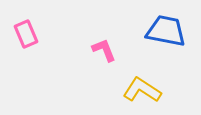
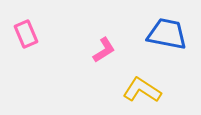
blue trapezoid: moved 1 px right, 3 px down
pink L-shape: rotated 80 degrees clockwise
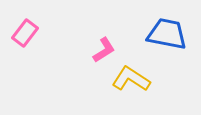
pink rectangle: moved 1 px left, 1 px up; rotated 60 degrees clockwise
yellow L-shape: moved 11 px left, 11 px up
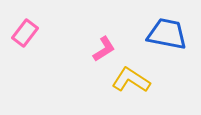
pink L-shape: moved 1 px up
yellow L-shape: moved 1 px down
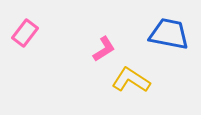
blue trapezoid: moved 2 px right
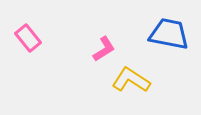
pink rectangle: moved 3 px right, 5 px down; rotated 76 degrees counterclockwise
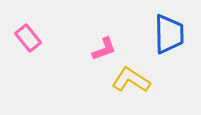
blue trapezoid: rotated 78 degrees clockwise
pink L-shape: rotated 12 degrees clockwise
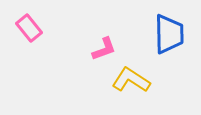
pink rectangle: moved 1 px right, 10 px up
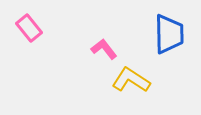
pink L-shape: rotated 108 degrees counterclockwise
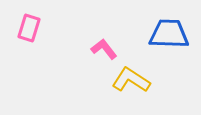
pink rectangle: rotated 56 degrees clockwise
blue trapezoid: rotated 87 degrees counterclockwise
